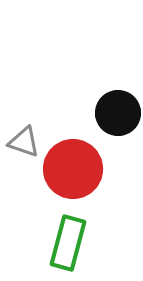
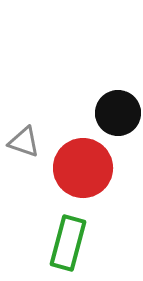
red circle: moved 10 px right, 1 px up
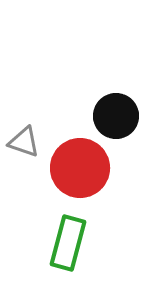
black circle: moved 2 px left, 3 px down
red circle: moved 3 px left
